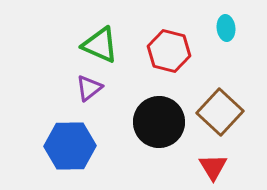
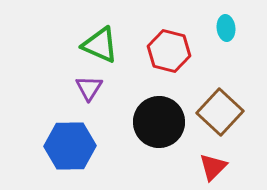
purple triangle: rotated 20 degrees counterclockwise
red triangle: rotated 16 degrees clockwise
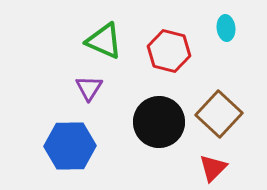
green triangle: moved 4 px right, 4 px up
brown square: moved 1 px left, 2 px down
red triangle: moved 1 px down
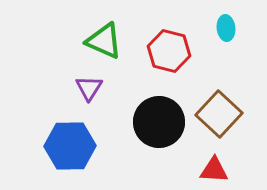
red triangle: moved 1 px right, 2 px down; rotated 48 degrees clockwise
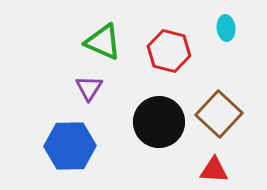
green triangle: moved 1 px left, 1 px down
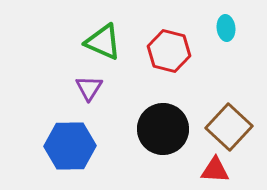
brown square: moved 10 px right, 13 px down
black circle: moved 4 px right, 7 px down
red triangle: moved 1 px right
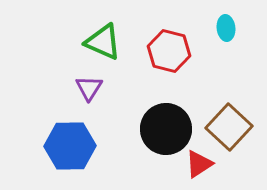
black circle: moved 3 px right
red triangle: moved 16 px left, 6 px up; rotated 36 degrees counterclockwise
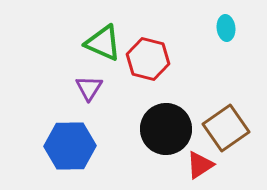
green triangle: moved 1 px down
red hexagon: moved 21 px left, 8 px down
brown square: moved 3 px left, 1 px down; rotated 12 degrees clockwise
red triangle: moved 1 px right, 1 px down
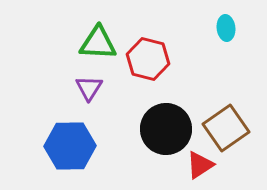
green triangle: moved 5 px left; rotated 21 degrees counterclockwise
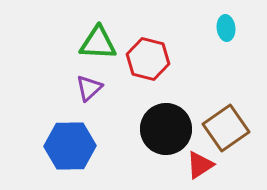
purple triangle: rotated 16 degrees clockwise
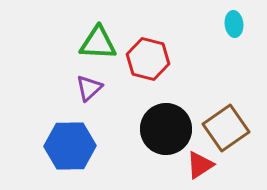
cyan ellipse: moved 8 px right, 4 px up
